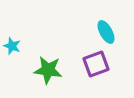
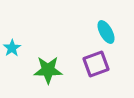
cyan star: moved 2 px down; rotated 18 degrees clockwise
green star: rotated 8 degrees counterclockwise
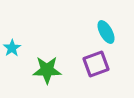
green star: moved 1 px left
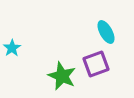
green star: moved 15 px right, 6 px down; rotated 24 degrees clockwise
